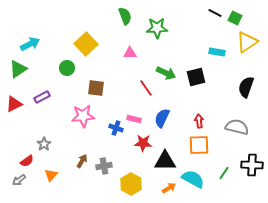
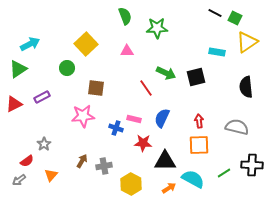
pink triangle: moved 3 px left, 2 px up
black semicircle: rotated 25 degrees counterclockwise
green line: rotated 24 degrees clockwise
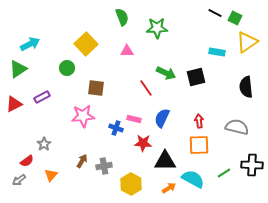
green semicircle: moved 3 px left, 1 px down
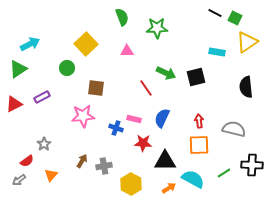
gray semicircle: moved 3 px left, 2 px down
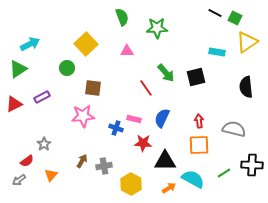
green arrow: rotated 24 degrees clockwise
brown square: moved 3 px left
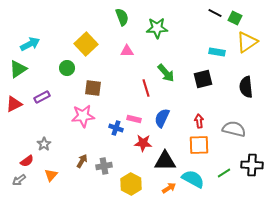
black square: moved 7 px right, 2 px down
red line: rotated 18 degrees clockwise
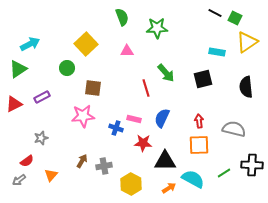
gray star: moved 3 px left, 6 px up; rotated 16 degrees clockwise
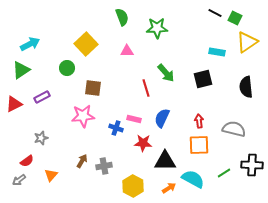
green triangle: moved 3 px right, 1 px down
yellow hexagon: moved 2 px right, 2 px down
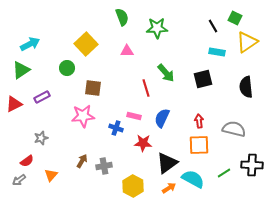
black line: moved 2 px left, 13 px down; rotated 32 degrees clockwise
pink rectangle: moved 3 px up
black triangle: moved 2 px right, 2 px down; rotated 35 degrees counterclockwise
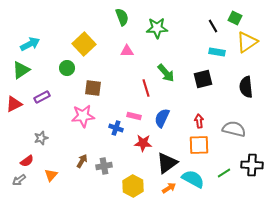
yellow square: moved 2 px left
